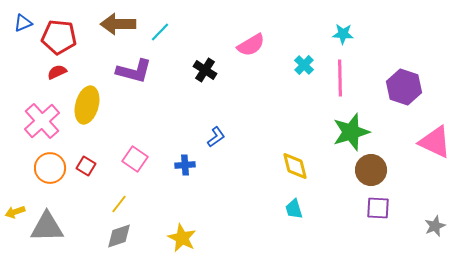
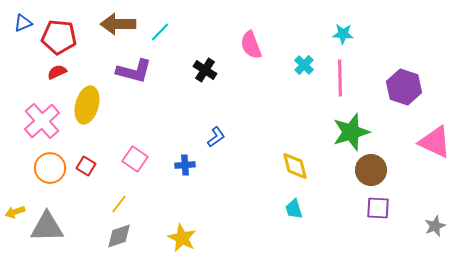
pink semicircle: rotated 100 degrees clockwise
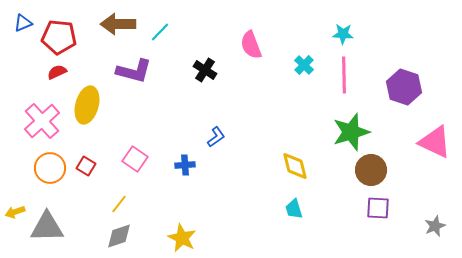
pink line: moved 4 px right, 3 px up
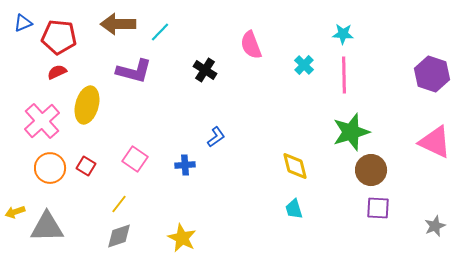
purple hexagon: moved 28 px right, 13 px up
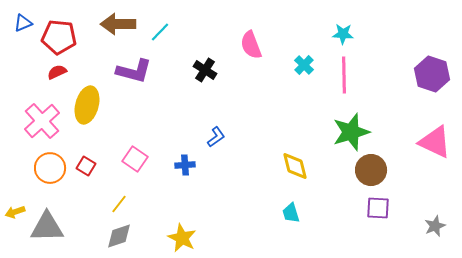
cyan trapezoid: moved 3 px left, 4 px down
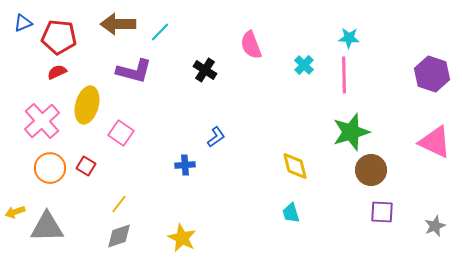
cyan star: moved 6 px right, 4 px down
pink square: moved 14 px left, 26 px up
purple square: moved 4 px right, 4 px down
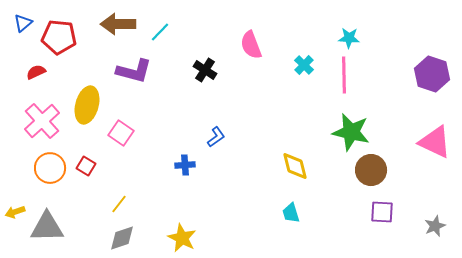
blue triangle: rotated 18 degrees counterclockwise
red semicircle: moved 21 px left
green star: rotated 30 degrees clockwise
gray diamond: moved 3 px right, 2 px down
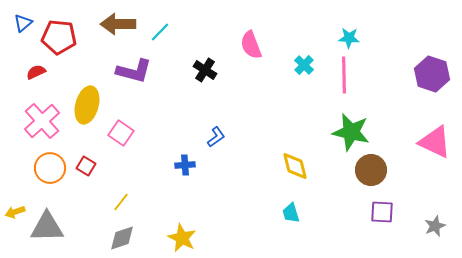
yellow line: moved 2 px right, 2 px up
